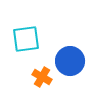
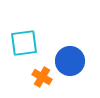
cyan square: moved 2 px left, 4 px down
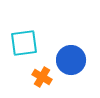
blue circle: moved 1 px right, 1 px up
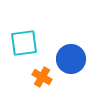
blue circle: moved 1 px up
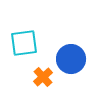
orange cross: moved 1 px right; rotated 18 degrees clockwise
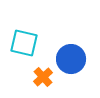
cyan square: rotated 20 degrees clockwise
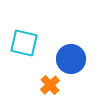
orange cross: moved 7 px right, 8 px down
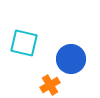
orange cross: rotated 12 degrees clockwise
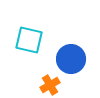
cyan square: moved 5 px right, 3 px up
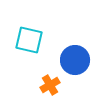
blue circle: moved 4 px right, 1 px down
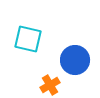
cyan square: moved 1 px left, 1 px up
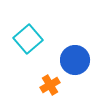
cyan square: rotated 36 degrees clockwise
